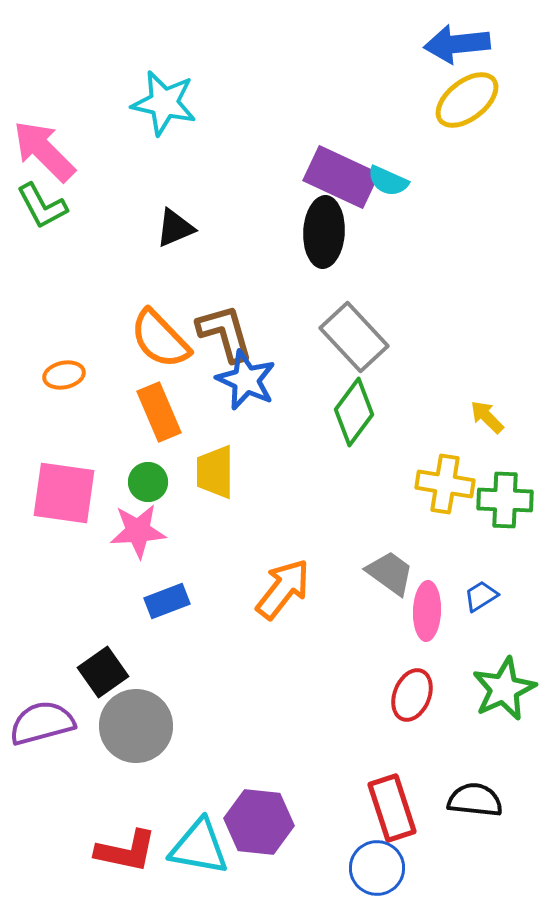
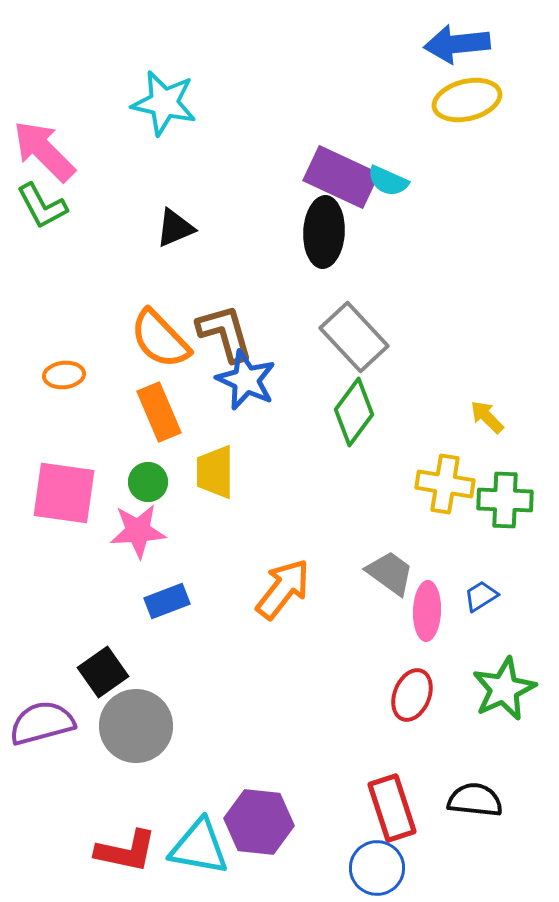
yellow ellipse: rotated 24 degrees clockwise
orange ellipse: rotated 6 degrees clockwise
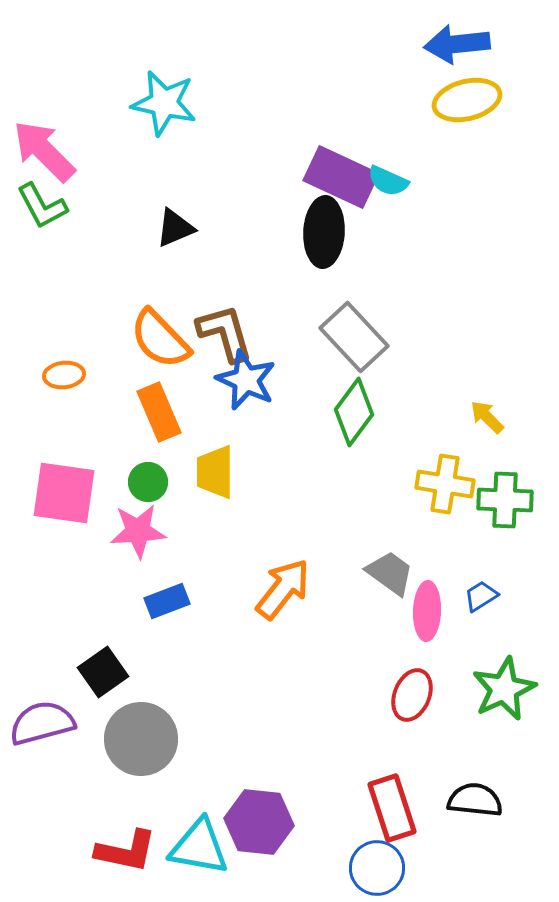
gray circle: moved 5 px right, 13 px down
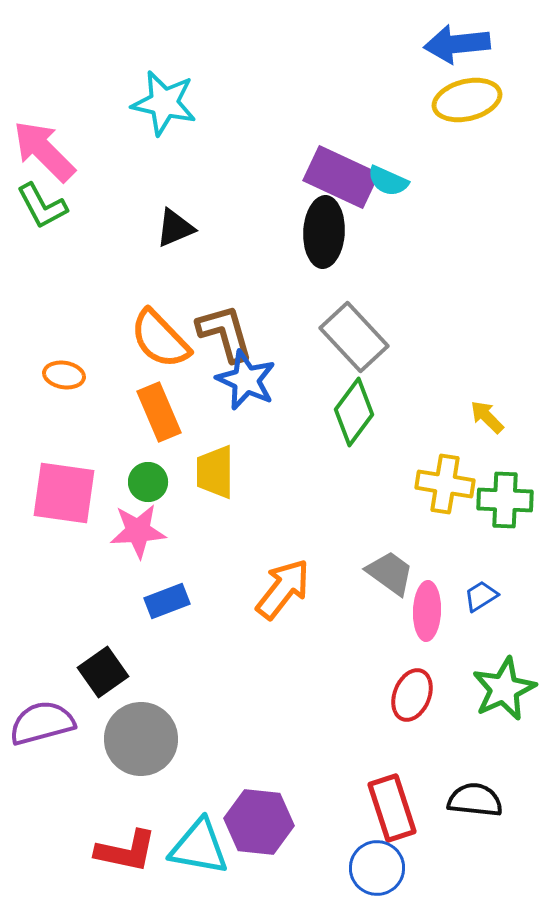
orange ellipse: rotated 15 degrees clockwise
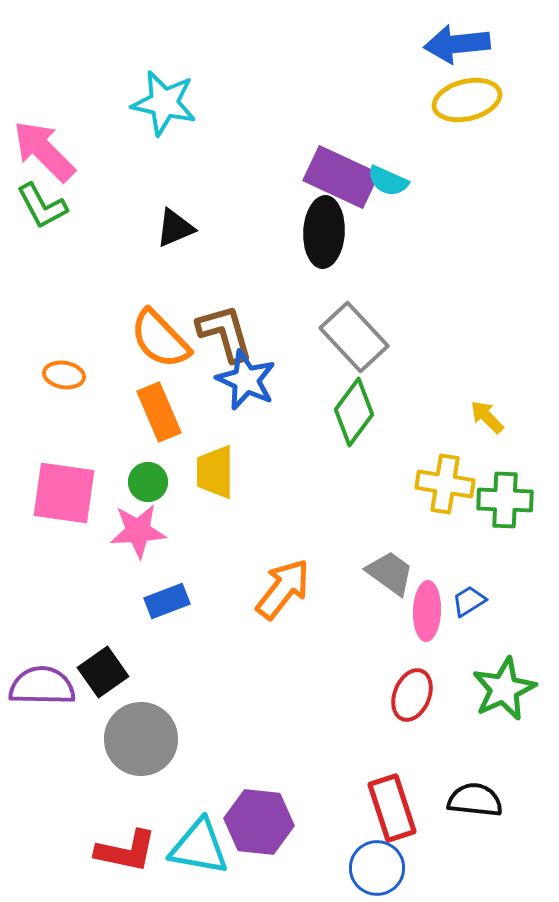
blue trapezoid: moved 12 px left, 5 px down
purple semicircle: moved 37 px up; rotated 16 degrees clockwise
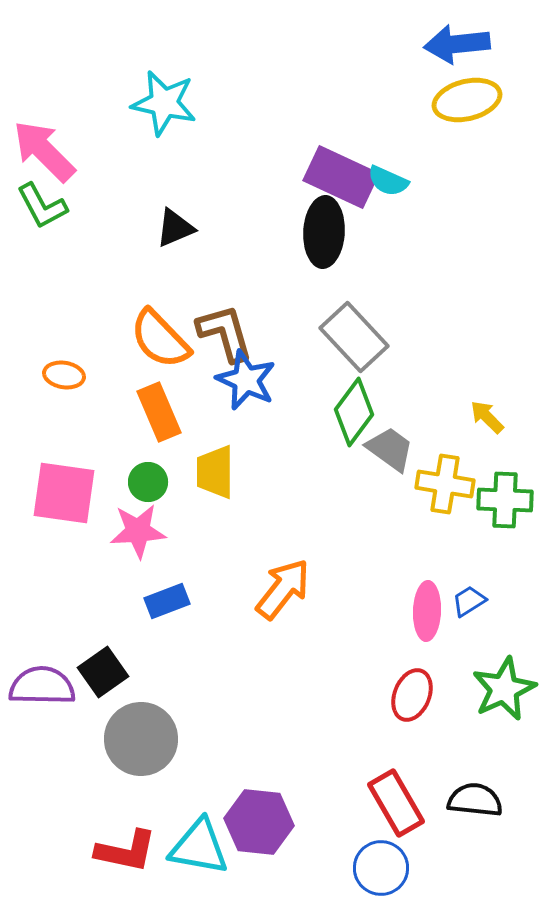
gray trapezoid: moved 124 px up
red rectangle: moved 4 px right, 5 px up; rotated 12 degrees counterclockwise
blue circle: moved 4 px right
